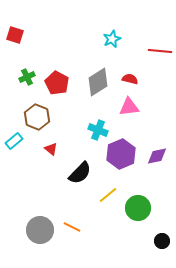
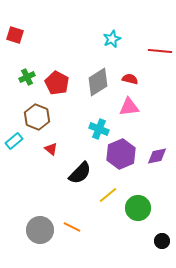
cyan cross: moved 1 px right, 1 px up
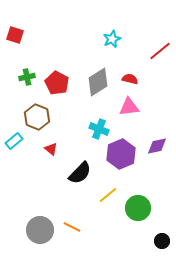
red line: rotated 45 degrees counterclockwise
green cross: rotated 14 degrees clockwise
purple diamond: moved 10 px up
